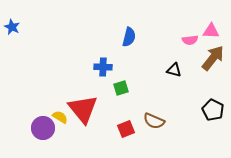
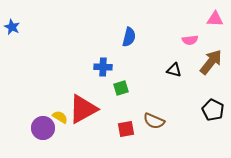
pink triangle: moved 4 px right, 12 px up
brown arrow: moved 2 px left, 4 px down
red triangle: rotated 40 degrees clockwise
red square: rotated 12 degrees clockwise
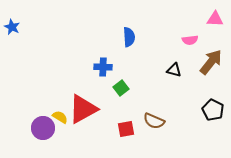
blue semicircle: rotated 18 degrees counterclockwise
green square: rotated 21 degrees counterclockwise
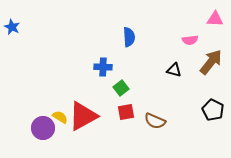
red triangle: moved 7 px down
brown semicircle: moved 1 px right
red square: moved 17 px up
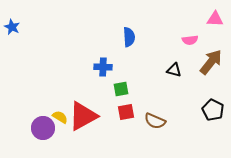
green square: moved 1 px down; rotated 28 degrees clockwise
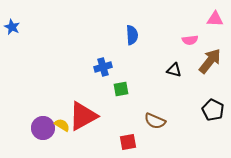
blue semicircle: moved 3 px right, 2 px up
brown arrow: moved 1 px left, 1 px up
blue cross: rotated 18 degrees counterclockwise
red square: moved 2 px right, 30 px down
yellow semicircle: moved 2 px right, 8 px down
